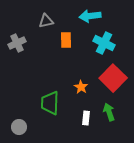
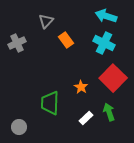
cyan arrow: moved 16 px right; rotated 25 degrees clockwise
gray triangle: rotated 35 degrees counterclockwise
orange rectangle: rotated 35 degrees counterclockwise
white rectangle: rotated 40 degrees clockwise
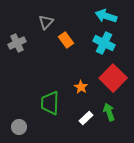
gray triangle: moved 1 px down
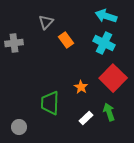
gray cross: moved 3 px left; rotated 18 degrees clockwise
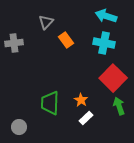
cyan cross: rotated 15 degrees counterclockwise
orange star: moved 13 px down
green arrow: moved 10 px right, 6 px up
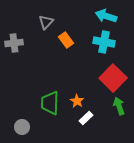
cyan cross: moved 1 px up
orange star: moved 4 px left, 1 px down
gray circle: moved 3 px right
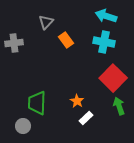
green trapezoid: moved 13 px left
gray circle: moved 1 px right, 1 px up
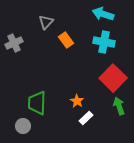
cyan arrow: moved 3 px left, 2 px up
gray cross: rotated 18 degrees counterclockwise
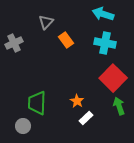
cyan cross: moved 1 px right, 1 px down
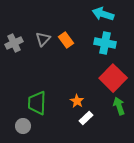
gray triangle: moved 3 px left, 17 px down
